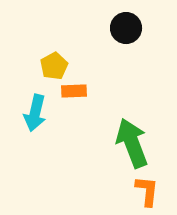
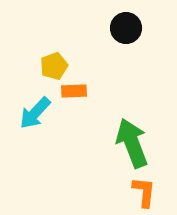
yellow pentagon: rotated 8 degrees clockwise
cyan arrow: rotated 30 degrees clockwise
orange L-shape: moved 3 px left, 1 px down
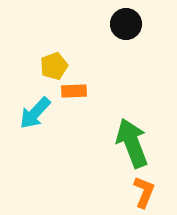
black circle: moved 4 px up
orange L-shape: rotated 16 degrees clockwise
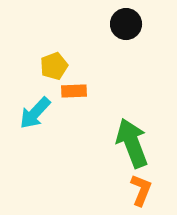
orange L-shape: moved 3 px left, 2 px up
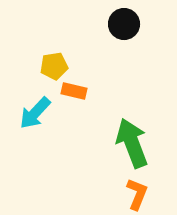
black circle: moved 2 px left
yellow pentagon: rotated 12 degrees clockwise
orange rectangle: rotated 15 degrees clockwise
orange L-shape: moved 4 px left, 4 px down
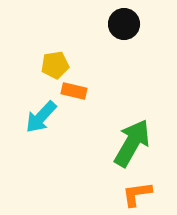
yellow pentagon: moved 1 px right, 1 px up
cyan arrow: moved 6 px right, 4 px down
green arrow: rotated 51 degrees clockwise
orange L-shape: rotated 120 degrees counterclockwise
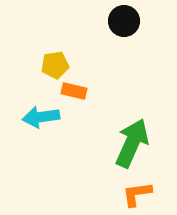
black circle: moved 3 px up
cyan arrow: rotated 39 degrees clockwise
green arrow: rotated 6 degrees counterclockwise
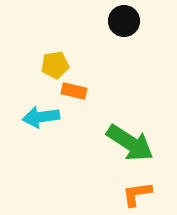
green arrow: moved 2 px left; rotated 99 degrees clockwise
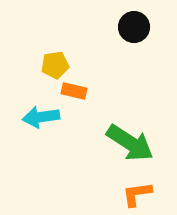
black circle: moved 10 px right, 6 px down
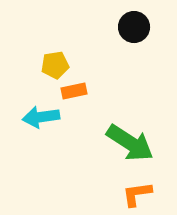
orange rectangle: rotated 25 degrees counterclockwise
